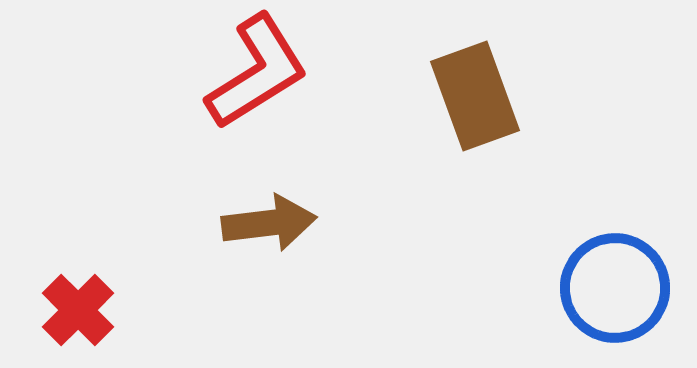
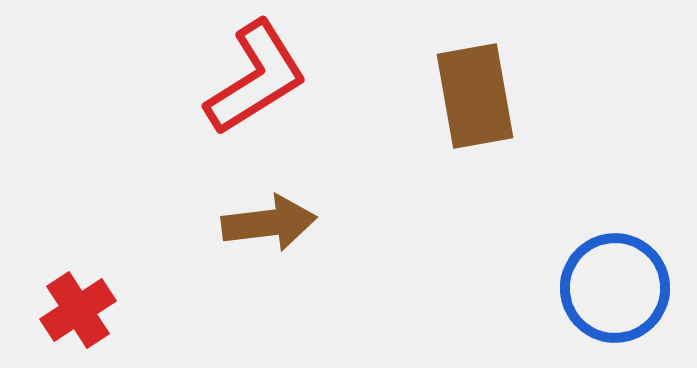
red L-shape: moved 1 px left, 6 px down
brown rectangle: rotated 10 degrees clockwise
red cross: rotated 12 degrees clockwise
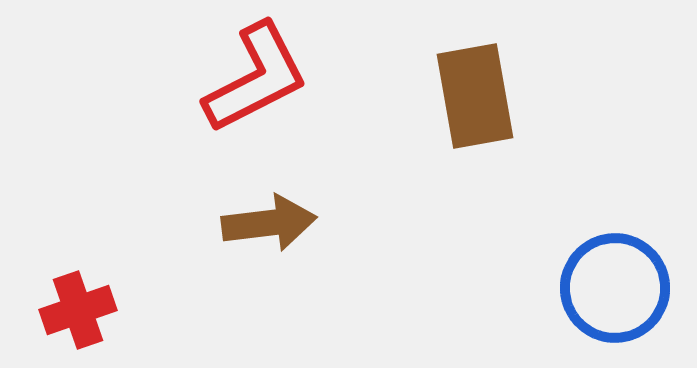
red L-shape: rotated 5 degrees clockwise
red cross: rotated 14 degrees clockwise
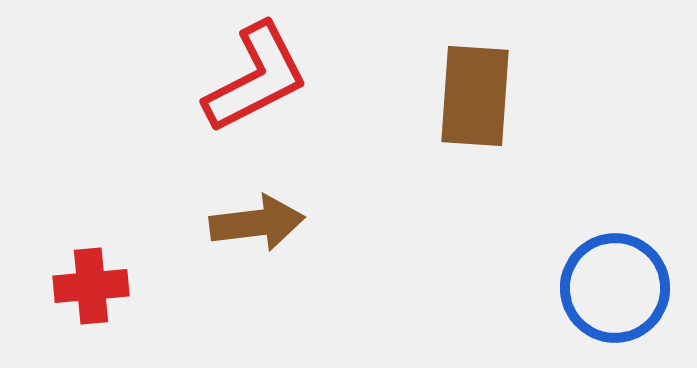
brown rectangle: rotated 14 degrees clockwise
brown arrow: moved 12 px left
red cross: moved 13 px right, 24 px up; rotated 14 degrees clockwise
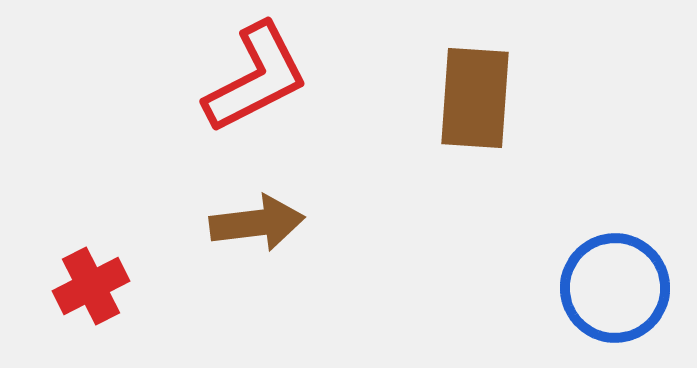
brown rectangle: moved 2 px down
red cross: rotated 22 degrees counterclockwise
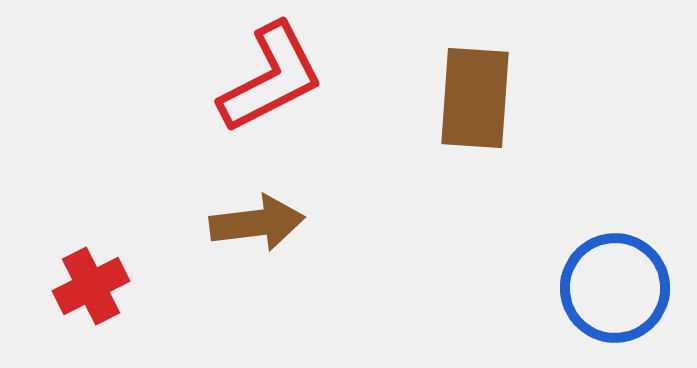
red L-shape: moved 15 px right
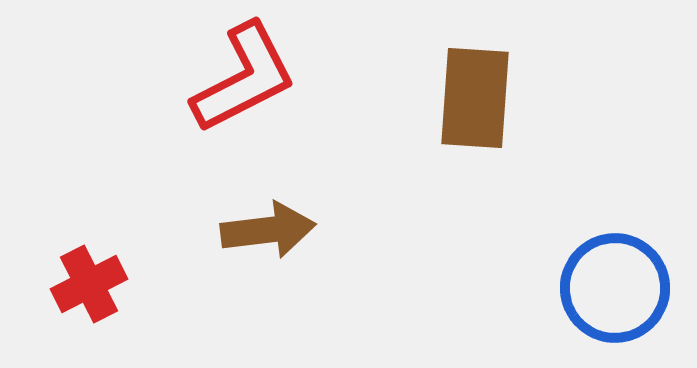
red L-shape: moved 27 px left
brown arrow: moved 11 px right, 7 px down
red cross: moved 2 px left, 2 px up
